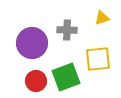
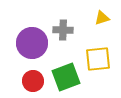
gray cross: moved 4 px left
red circle: moved 3 px left
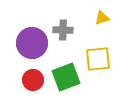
red circle: moved 1 px up
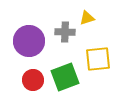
yellow triangle: moved 15 px left
gray cross: moved 2 px right, 2 px down
purple circle: moved 3 px left, 2 px up
green square: moved 1 px left
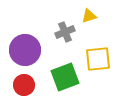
yellow triangle: moved 2 px right, 2 px up
gray cross: rotated 24 degrees counterclockwise
purple circle: moved 4 px left, 9 px down
red circle: moved 9 px left, 5 px down
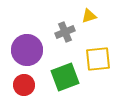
purple circle: moved 2 px right
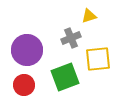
gray cross: moved 6 px right, 6 px down
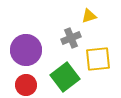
purple circle: moved 1 px left
green square: rotated 16 degrees counterclockwise
red circle: moved 2 px right
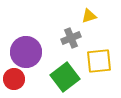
purple circle: moved 2 px down
yellow square: moved 1 px right, 2 px down
red circle: moved 12 px left, 6 px up
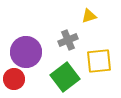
gray cross: moved 3 px left, 2 px down
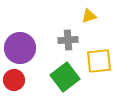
gray cross: rotated 18 degrees clockwise
purple circle: moved 6 px left, 4 px up
red circle: moved 1 px down
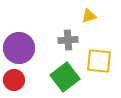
purple circle: moved 1 px left
yellow square: rotated 12 degrees clockwise
